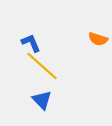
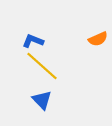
orange semicircle: rotated 42 degrees counterclockwise
blue L-shape: moved 2 px right, 2 px up; rotated 45 degrees counterclockwise
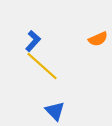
blue L-shape: rotated 110 degrees clockwise
blue triangle: moved 13 px right, 11 px down
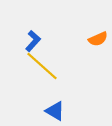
blue triangle: rotated 15 degrees counterclockwise
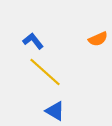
blue L-shape: rotated 80 degrees counterclockwise
yellow line: moved 3 px right, 6 px down
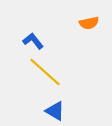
orange semicircle: moved 9 px left, 16 px up; rotated 12 degrees clockwise
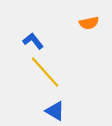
yellow line: rotated 6 degrees clockwise
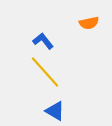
blue L-shape: moved 10 px right
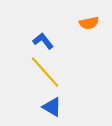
blue triangle: moved 3 px left, 4 px up
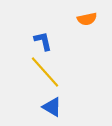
orange semicircle: moved 2 px left, 4 px up
blue L-shape: rotated 25 degrees clockwise
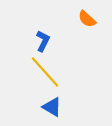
orange semicircle: rotated 54 degrees clockwise
blue L-shape: rotated 40 degrees clockwise
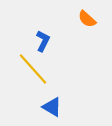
yellow line: moved 12 px left, 3 px up
